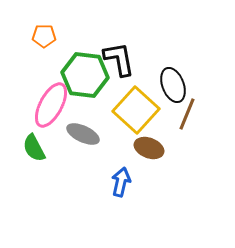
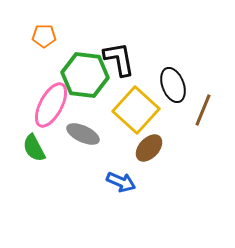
brown line: moved 16 px right, 4 px up
brown ellipse: rotated 68 degrees counterclockwise
blue arrow: rotated 100 degrees clockwise
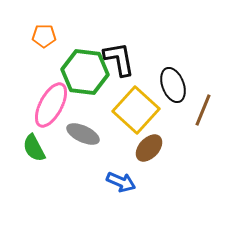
green hexagon: moved 3 px up
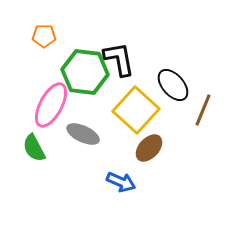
black ellipse: rotated 20 degrees counterclockwise
